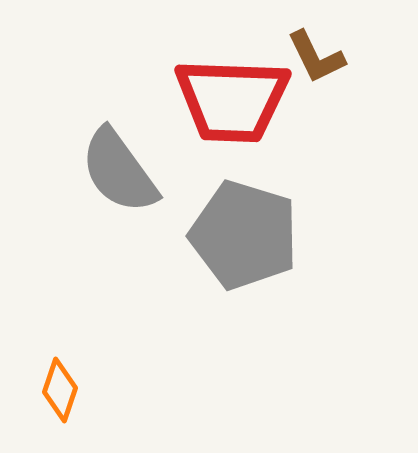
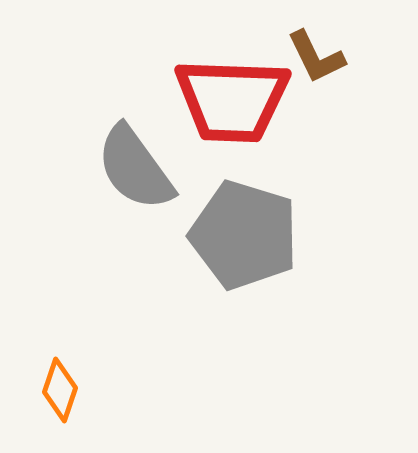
gray semicircle: moved 16 px right, 3 px up
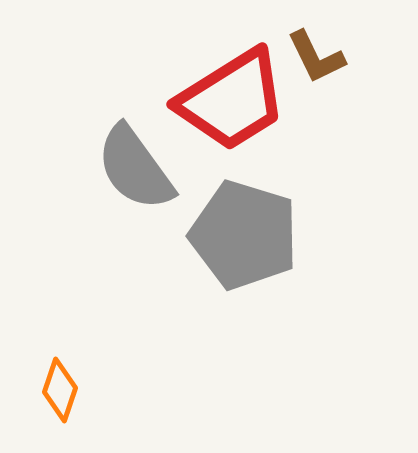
red trapezoid: rotated 34 degrees counterclockwise
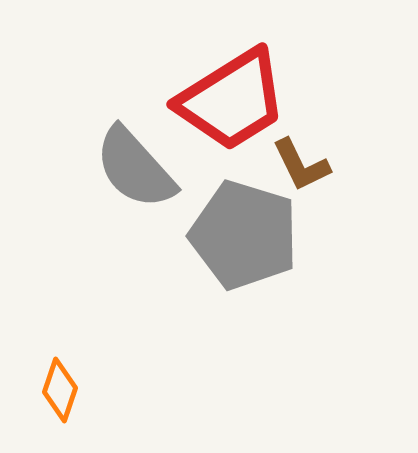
brown L-shape: moved 15 px left, 108 px down
gray semicircle: rotated 6 degrees counterclockwise
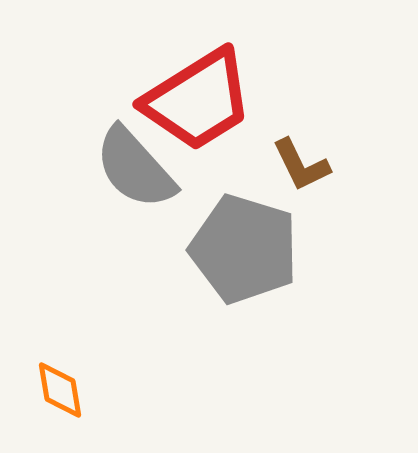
red trapezoid: moved 34 px left
gray pentagon: moved 14 px down
orange diamond: rotated 28 degrees counterclockwise
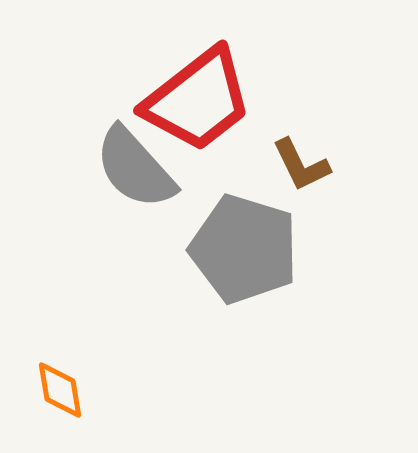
red trapezoid: rotated 6 degrees counterclockwise
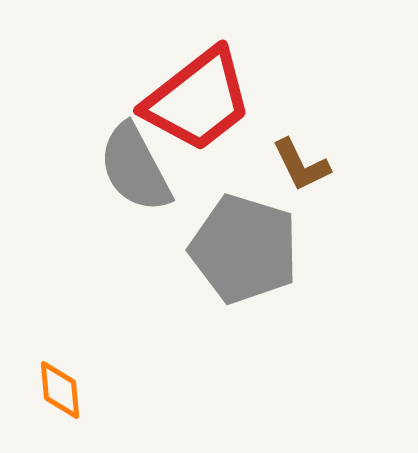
gray semicircle: rotated 14 degrees clockwise
orange diamond: rotated 4 degrees clockwise
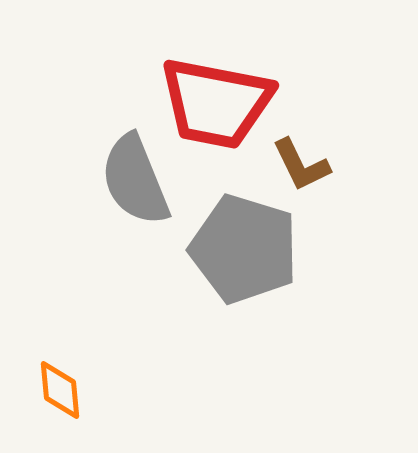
red trapezoid: moved 18 px right, 3 px down; rotated 49 degrees clockwise
gray semicircle: moved 12 px down; rotated 6 degrees clockwise
